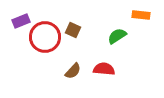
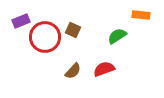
red semicircle: rotated 25 degrees counterclockwise
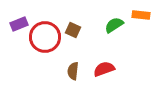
purple rectangle: moved 2 px left, 3 px down
green semicircle: moved 3 px left, 11 px up
brown semicircle: rotated 144 degrees clockwise
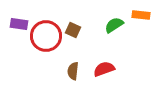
purple rectangle: rotated 30 degrees clockwise
red circle: moved 1 px right, 1 px up
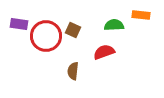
green semicircle: rotated 30 degrees clockwise
red semicircle: moved 17 px up
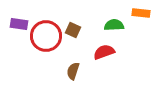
orange rectangle: moved 2 px up
brown semicircle: rotated 12 degrees clockwise
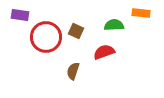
purple rectangle: moved 1 px right, 9 px up
brown square: moved 3 px right, 1 px down
red circle: moved 1 px down
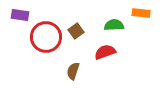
brown square: rotated 28 degrees clockwise
red semicircle: moved 1 px right
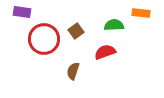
purple rectangle: moved 2 px right, 3 px up
red circle: moved 2 px left, 2 px down
